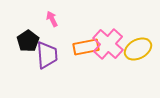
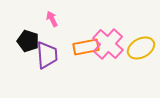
black pentagon: rotated 20 degrees counterclockwise
yellow ellipse: moved 3 px right, 1 px up
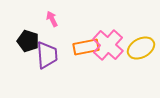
pink cross: moved 1 px down
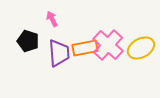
orange rectangle: moved 1 px left, 1 px down
purple trapezoid: moved 12 px right, 2 px up
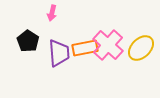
pink arrow: moved 6 px up; rotated 140 degrees counterclockwise
black pentagon: rotated 15 degrees clockwise
yellow ellipse: rotated 16 degrees counterclockwise
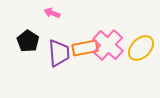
pink arrow: rotated 98 degrees clockwise
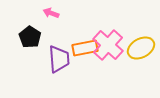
pink arrow: moved 1 px left
black pentagon: moved 2 px right, 4 px up
yellow ellipse: rotated 16 degrees clockwise
purple trapezoid: moved 6 px down
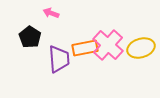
yellow ellipse: rotated 12 degrees clockwise
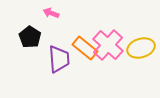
orange rectangle: rotated 50 degrees clockwise
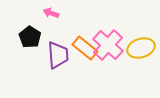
purple trapezoid: moved 1 px left, 4 px up
